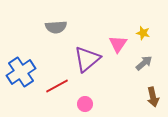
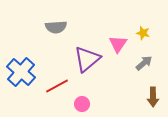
blue cross: rotated 16 degrees counterclockwise
brown arrow: rotated 12 degrees clockwise
pink circle: moved 3 px left
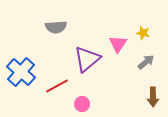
gray arrow: moved 2 px right, 1 px up
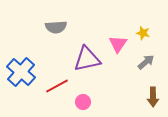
purple triangle: rotated 28 degrees clockwise
pink circle: moved 1 px right, 2 px up
